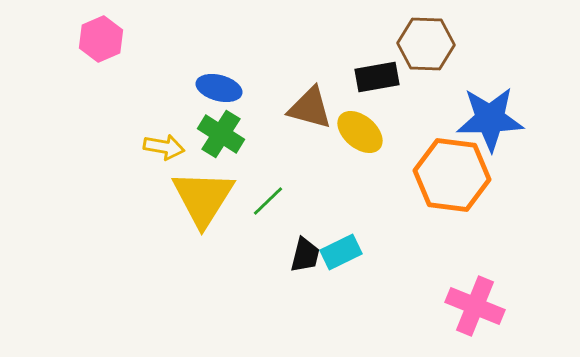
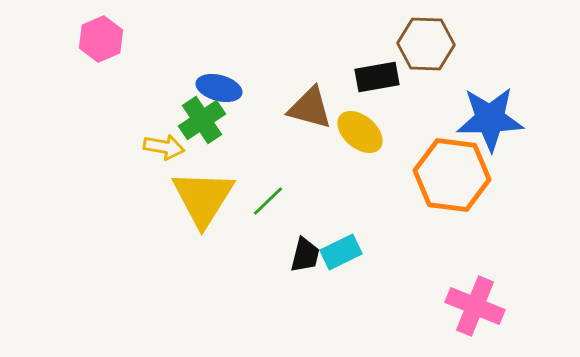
green cross: moved 19 px left, 14 px up; rotated 24 degrees clockwise
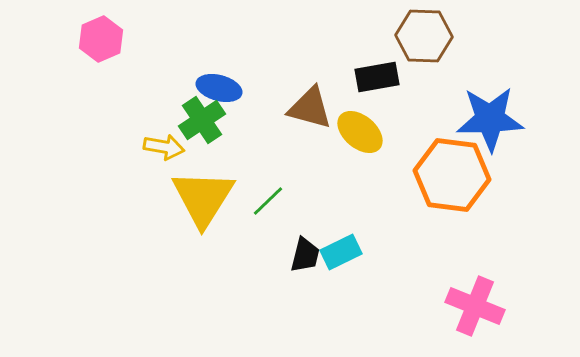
brown hexagon: moved 2 px left, 8 px up
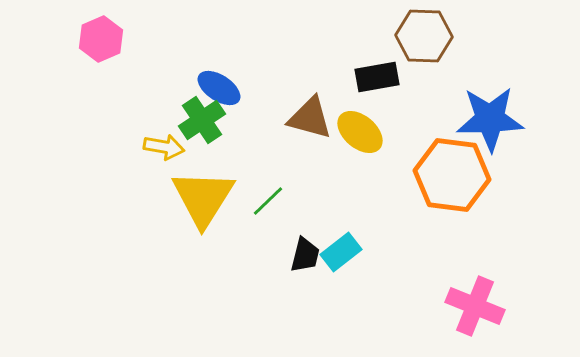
blue ellipse: rotated 18 degrees clockwise
brown triangle: moved 10 px down
cyan rectangle: rotated 12 degrees counterclockwise
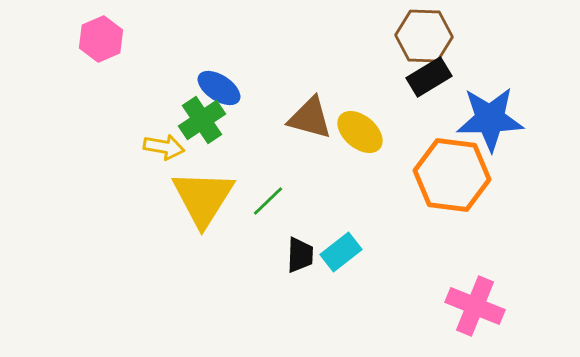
black rectangle: moved 52 px right; rotated 21 degrees counterclockwise
black trapezoid: moved 5 px left; rotated 12 degrees counterclockwise
